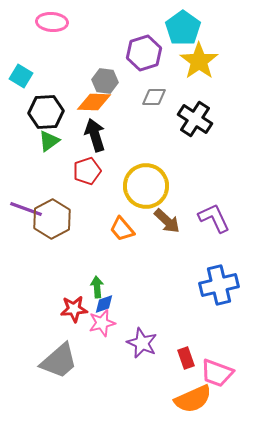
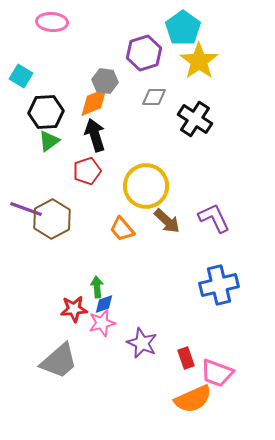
orange diamond: rotated 24 degrees counterclockwise
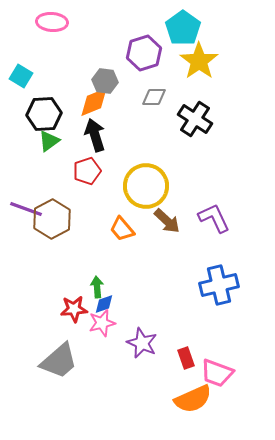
black hexagon: moved 2 px left, 2 px down
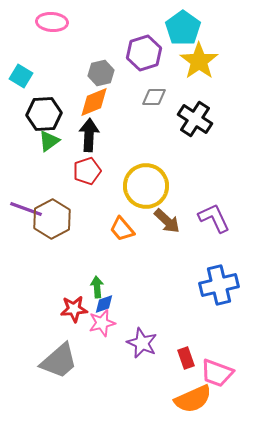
gray hexagon: moved 4 px left, 8 px up; rotated 20 degrees counterclockwise
black arrow: moved 6 px left; rotated 20 degrees clockwise
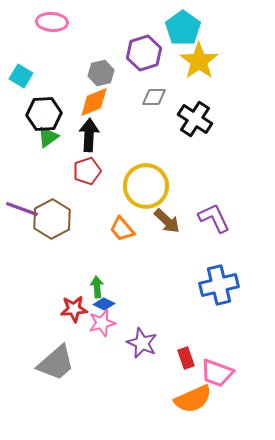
green triangle: moved 1 px left, 4 px up
purple line: moved 4 px left
blue diamond: rotated 45 degrees clockwise
gray trapezoid: moved 3 px left, 2 px down
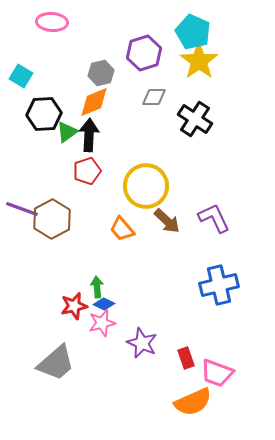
cyan pentagon: moved 10 px right, 4 px down; rotated 12 degrees counterclockwise
green triangle: moved 19 px right, 5 px up
red star: moved 3 px up; rotated 8 degrees counterclockwise
orange semicircle: moved 3 px down
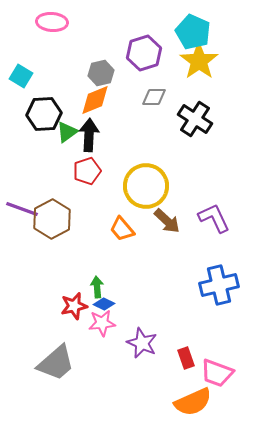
orange diamond: moved 1 px right, 2 px up
pink star: rotated 8 degrees clockwise
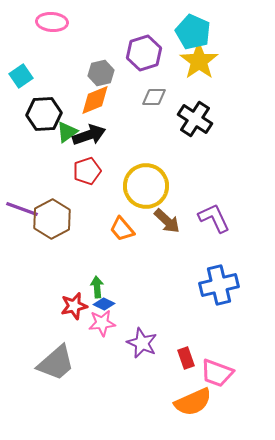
cyan square: rotated 25 degrees clockwise
black arrow: rotated 68 degrees clockwise
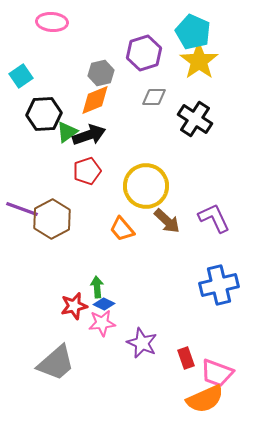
orange semicircle: moved 12 px right, 3 px up
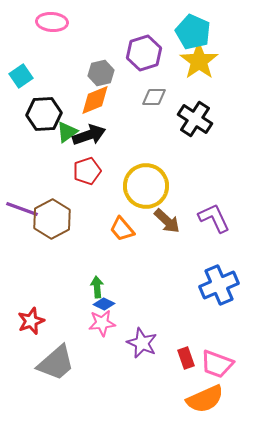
blue cross: rotated 9 degrees counterclockwise
red star: moved 43 px left, 15 px down; rotated 8 degrees counterclockwise
pink trapezoid: moved 9 px up
